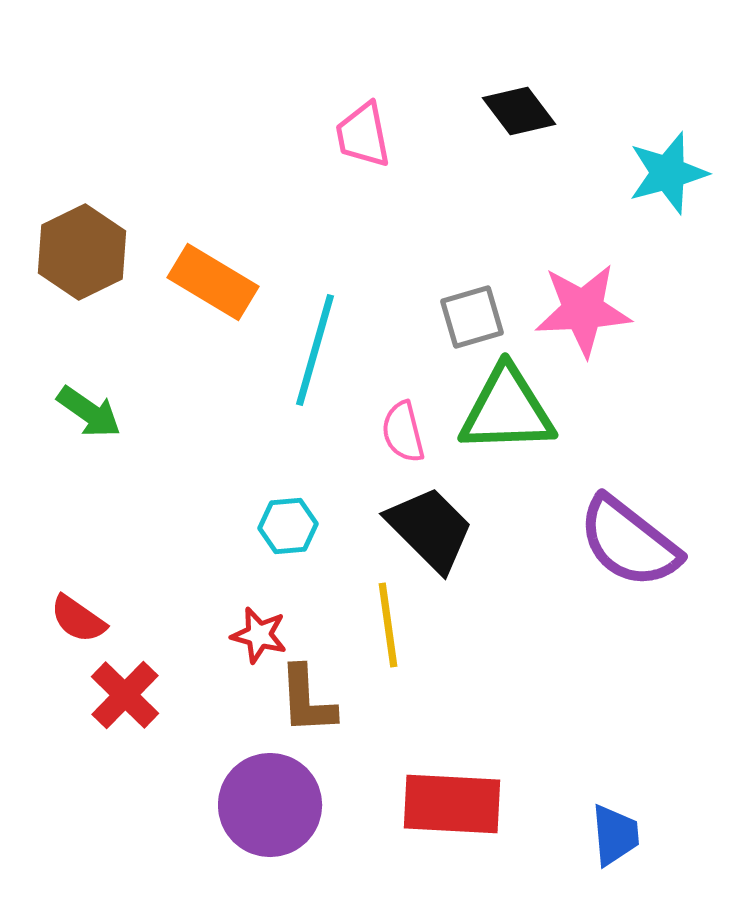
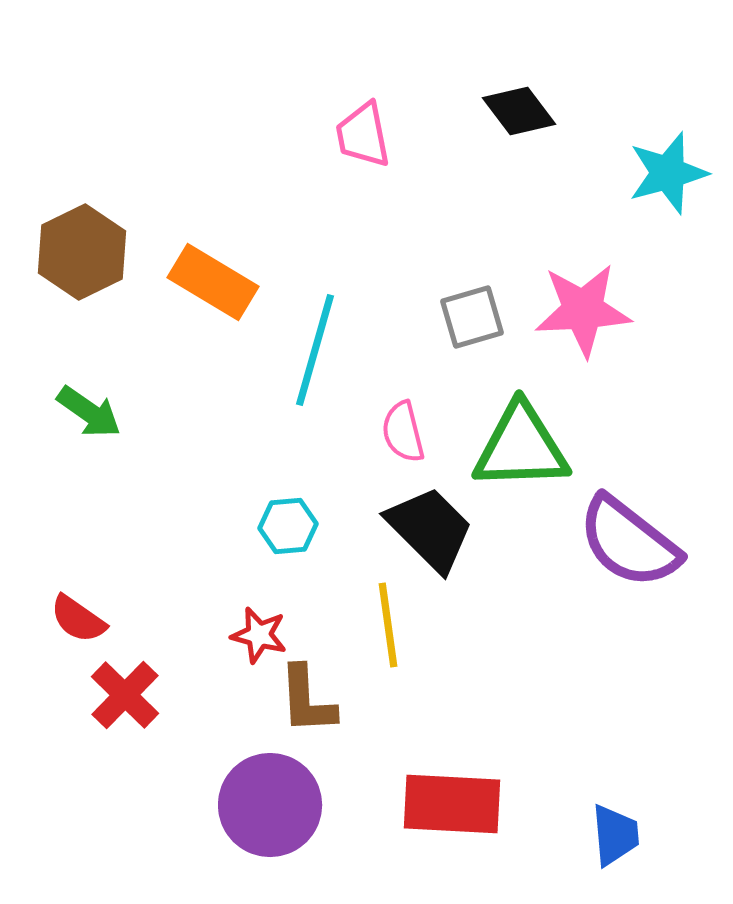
green triangle: moved 14 px right, 37 px down
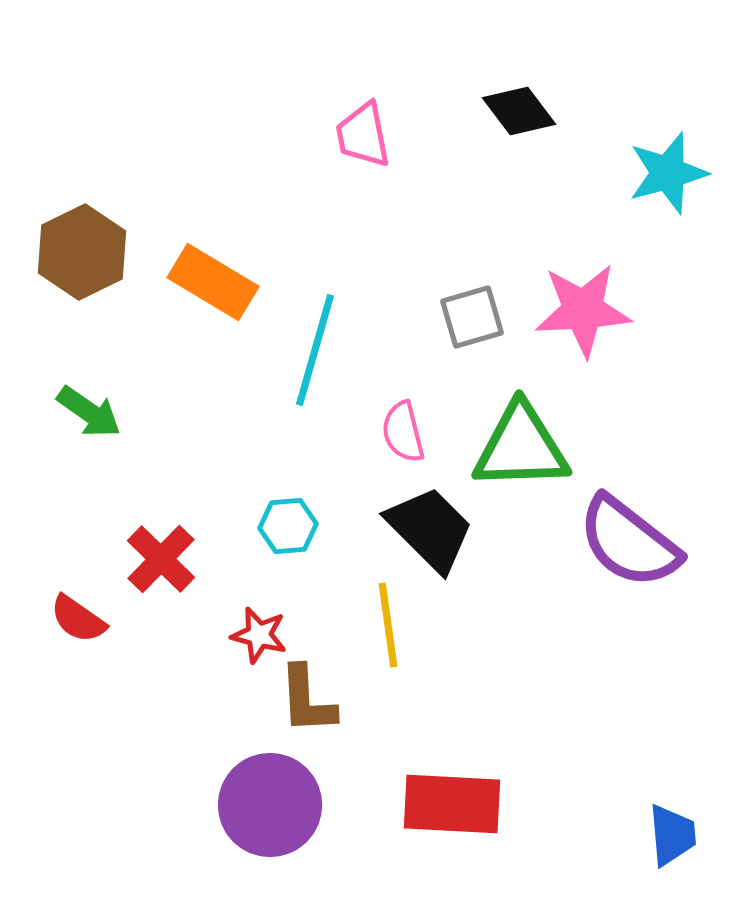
red cross: moved 36 px right, 136 px up
blue trapezoid: moved 57 px right
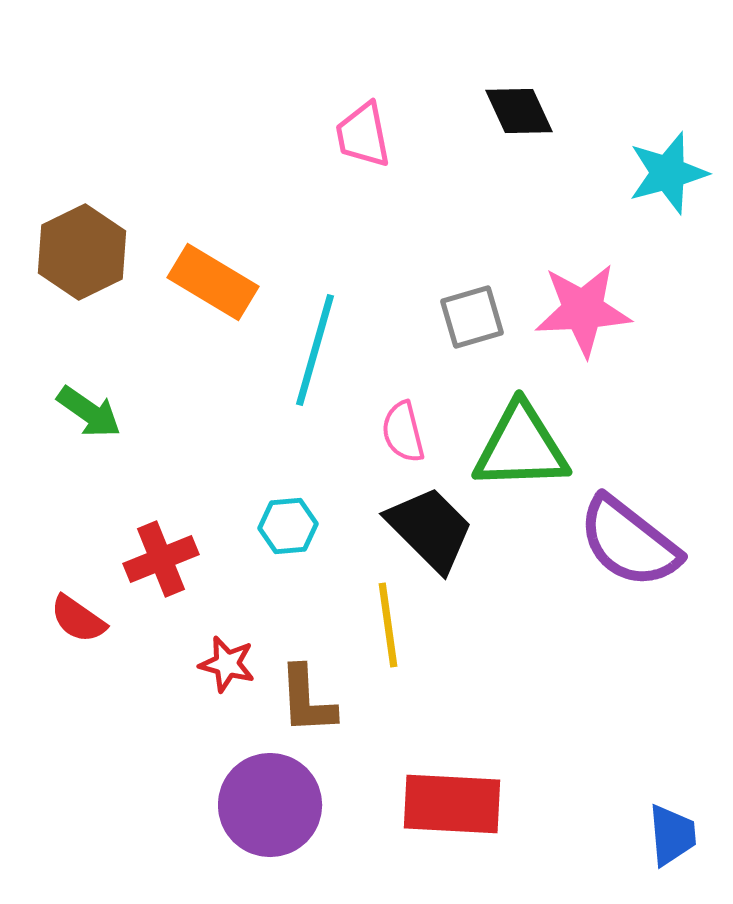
black diamond: rotated 12 degrees clockwise
red cross: rotated 24 degrees clockwise
red star: moved 32 px left, 29 px down
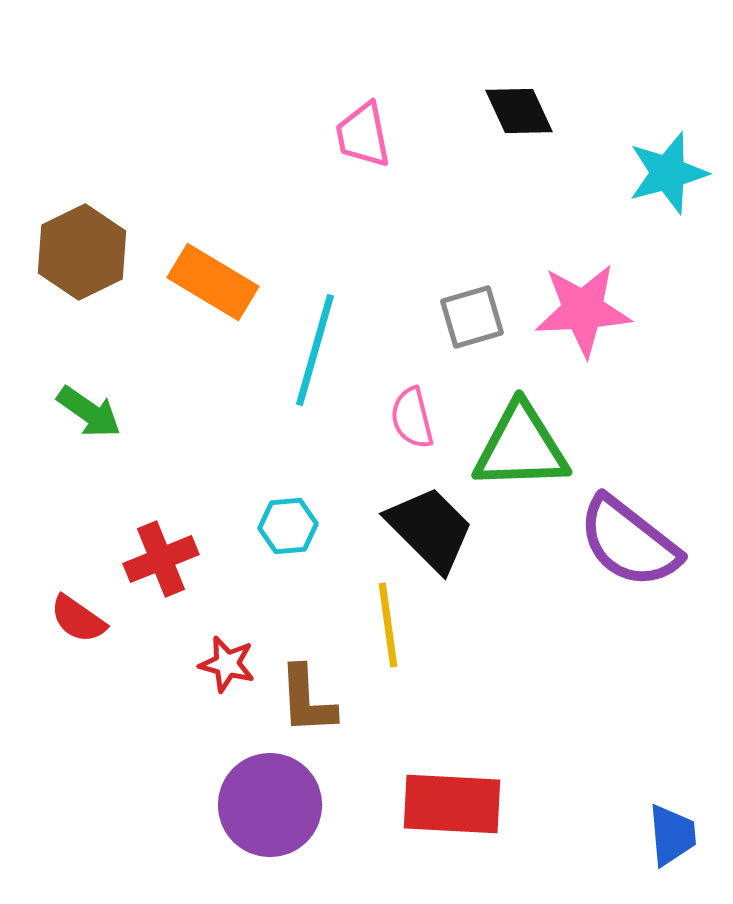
pink semicircle: moved 9 px right, 14 px up
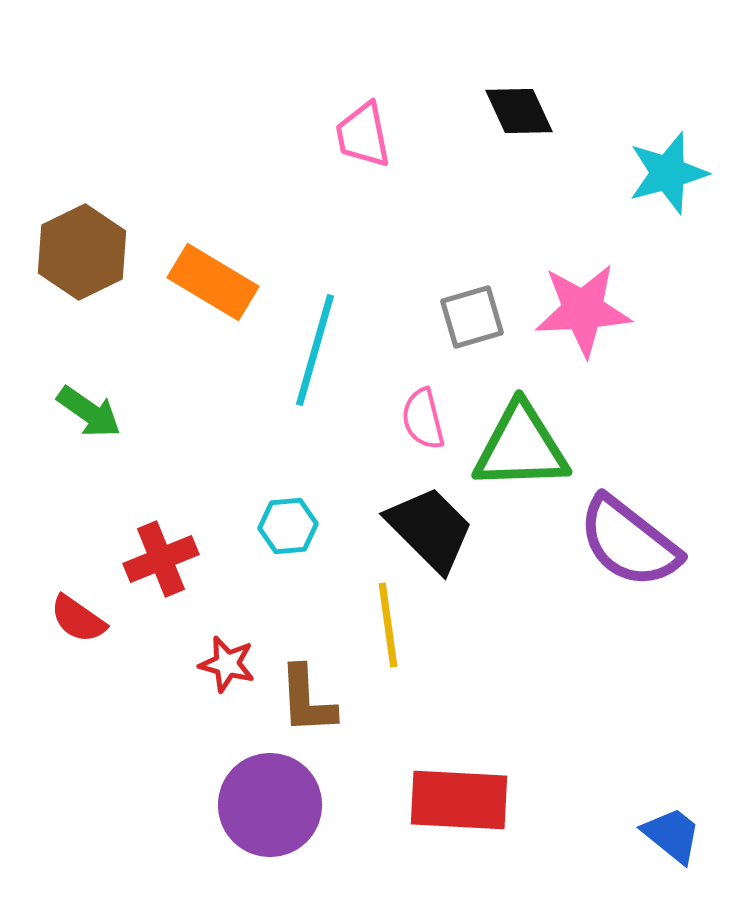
pink semicircle: moved 11 px right, 1 px down
red rectangle: moved 7 px right, 4 px up
blue trapezoid: rotated 46 degrees counterclockwise
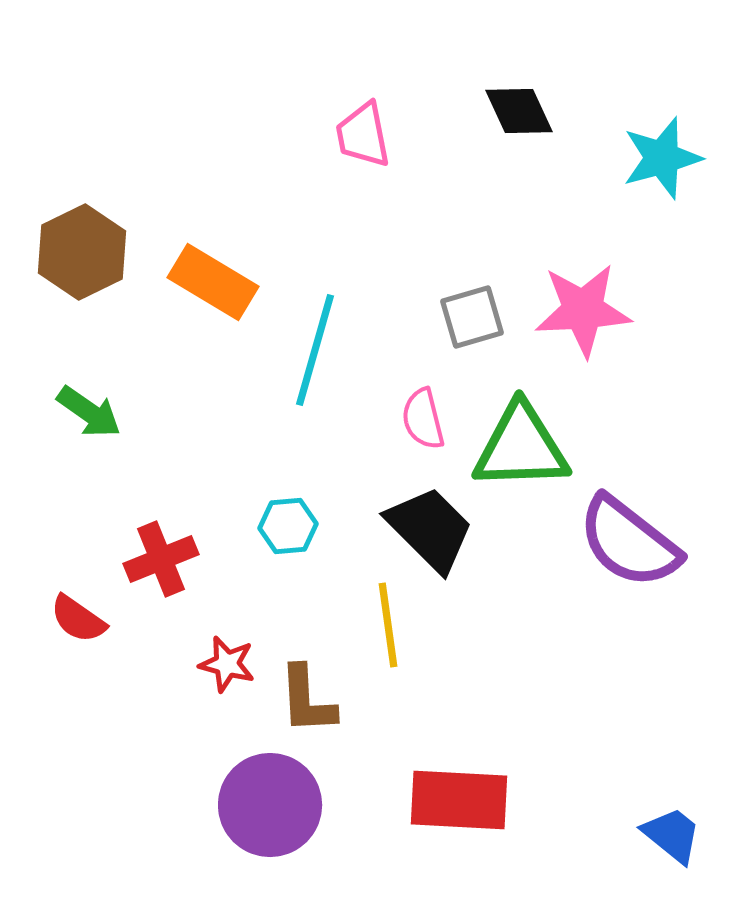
cyan star: moved 6 px left, 15 px up
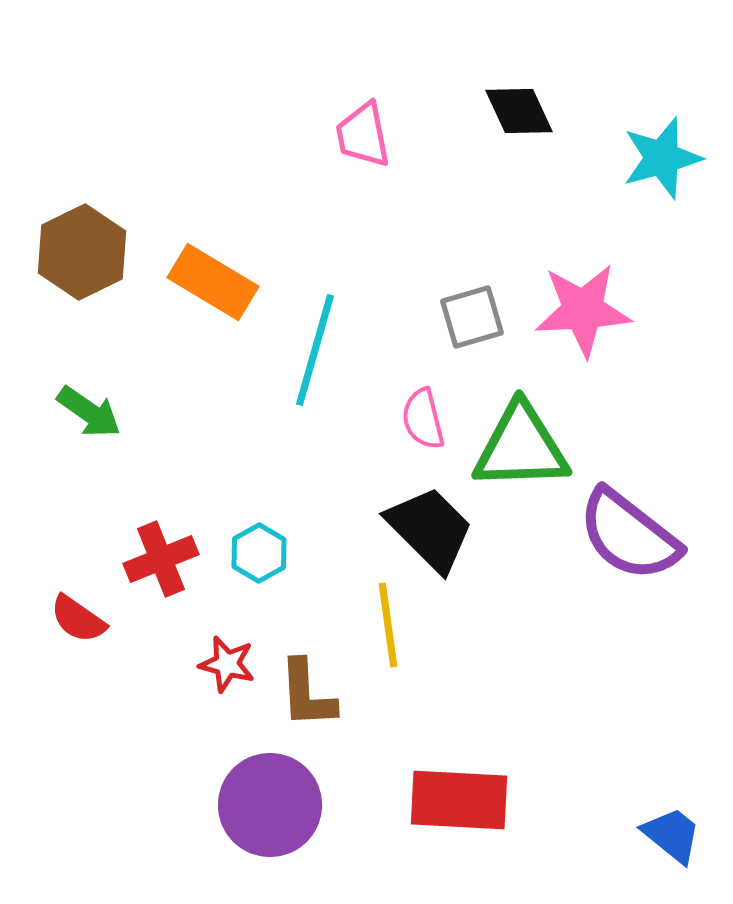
cyan hexagon: moved 29 px left, 27 px down; rotated 24 degrees counterclockwise
purple semicircle: moved 7 px up
brown L-shape: moved 6 px up
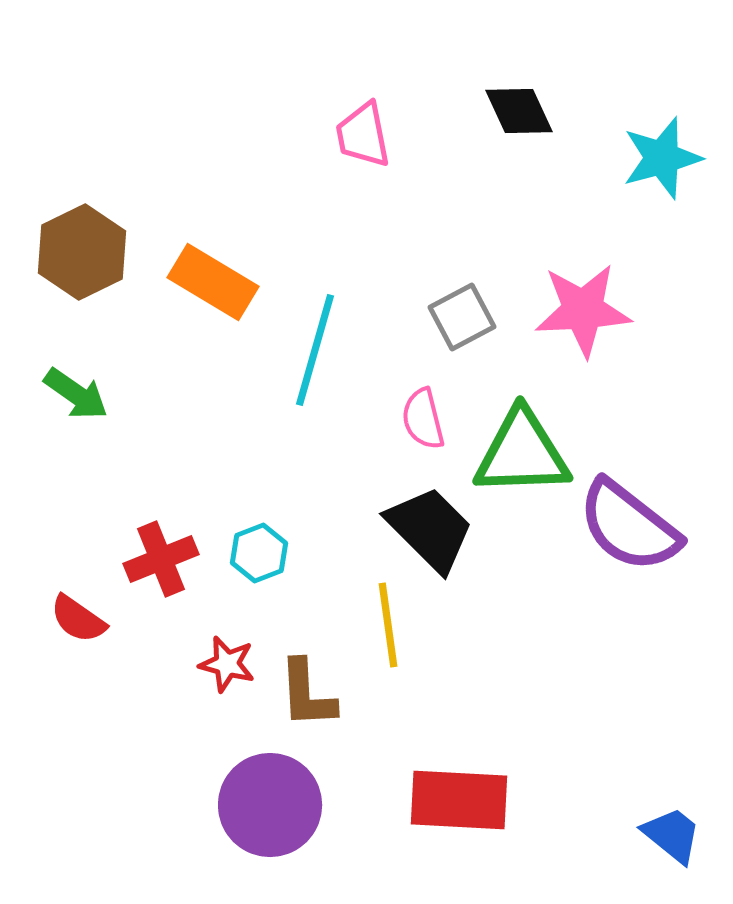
gray square: moved 10 px left; rotated 12 degrees counterclockwise
green arrow: moved 13 px left, 18 px up
green triangle: moved 1 px right, 6 px down
purple semicircle: moved 9 px up
cyan hexagon: rotated 8 degrees clockwise
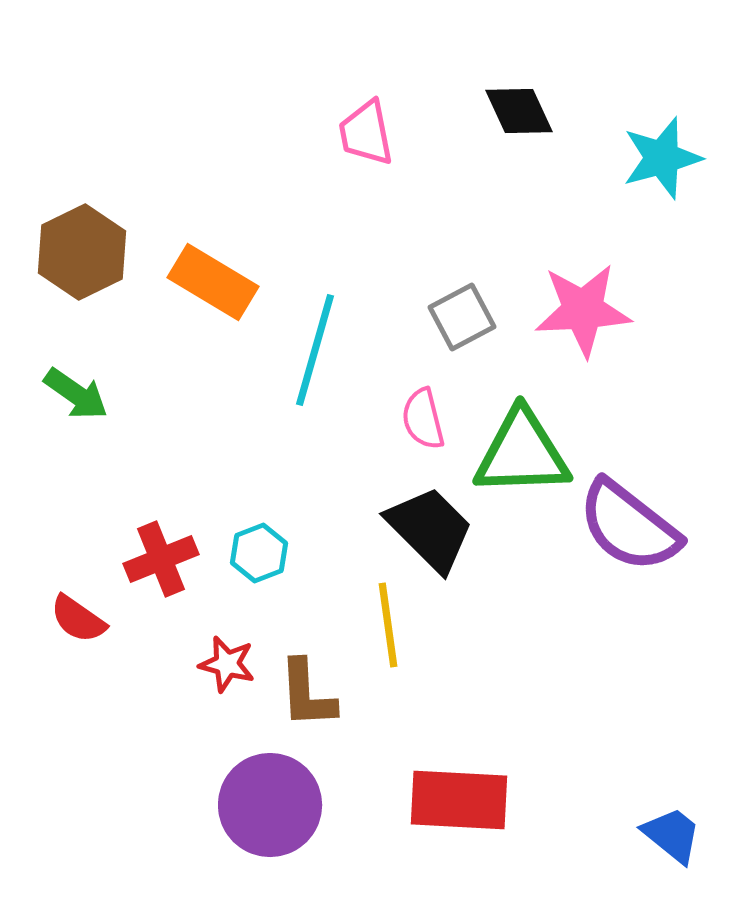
pink trapezoid: moved 3 px right, 2 px up
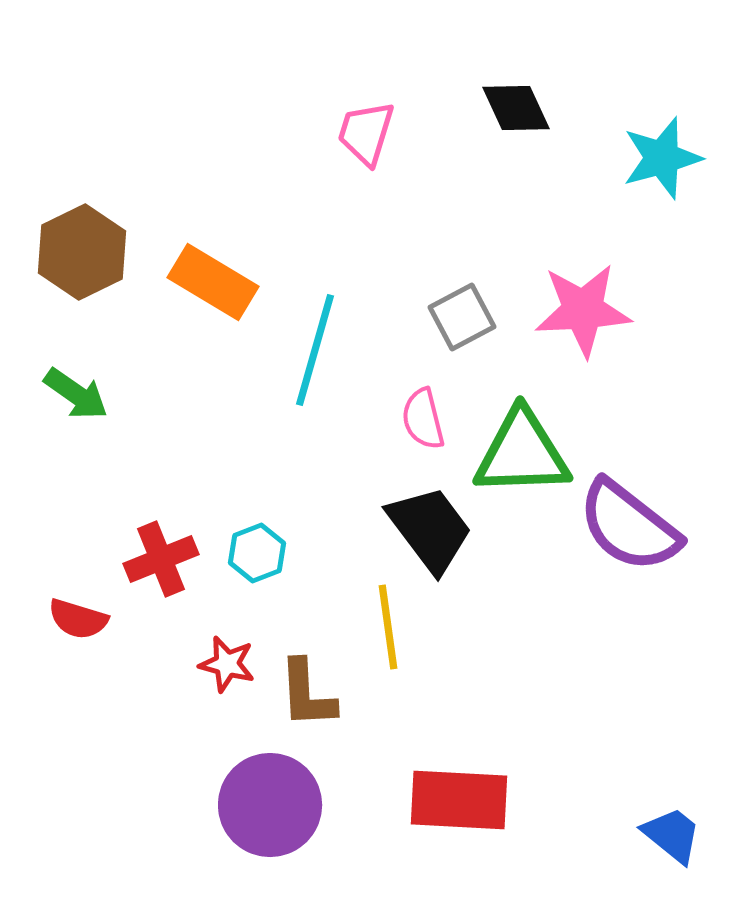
black diamond: moved 3 px left, 3 px up
pink trapezoid: rotated 28 degrees clockwise
black trapezoid: rotated 8 degrees clockwise
cyan hexagon: moved 2 px left
red semicircle: rotated 18 degrees counterclockwise
yellow line: moved 2 px down
